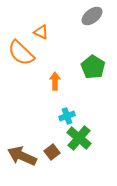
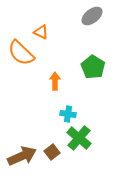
cyan cross: moved 1 px right, 2 px up; rotated 28 degrees clockwise
brown arrow: rotated 132 degrees clockwise
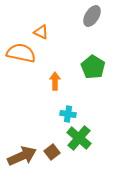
gray ellipse: rotated 20 degrees counterclockwise
orange semicircle: rotated 148 degrees clockwise
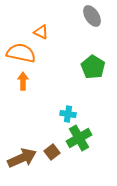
gray ellipse: rotated 65 degrees counterclockwise
orange arrow: moved 32 px left
green cross: rotated 20 degrees clockwise
brown arrow: moved 2 px down
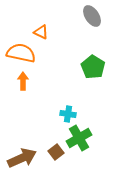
brown square: moved 4 px right
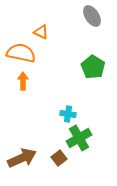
brown square: moved 3 px right, 6 px down
